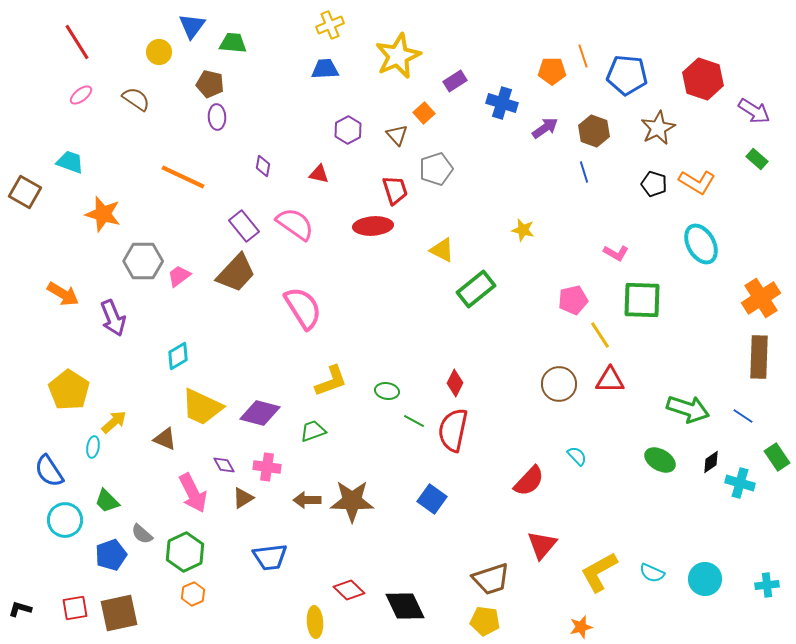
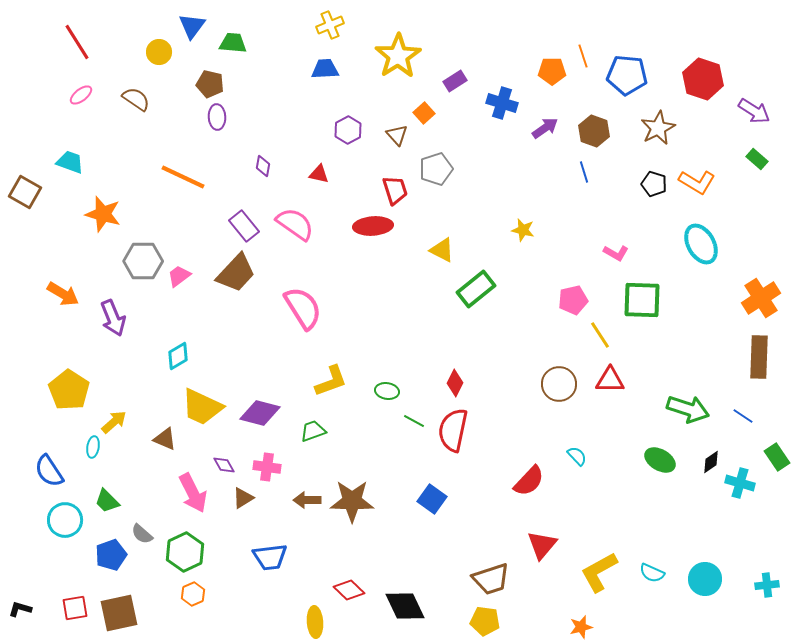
yellow star at (398, 56): rotated 9 degrees counterclockwise
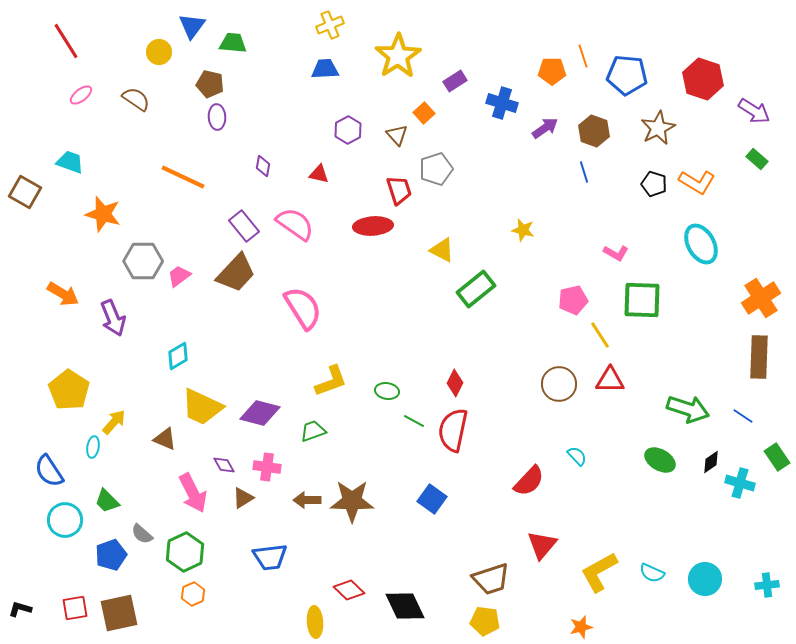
red line at (77, 42): moved 11 px left, 1 px up
red trapezoid at (395, 190): moved 4 px right
yellow arrow at (114, 422): rotated 8 degrees counterclockwise
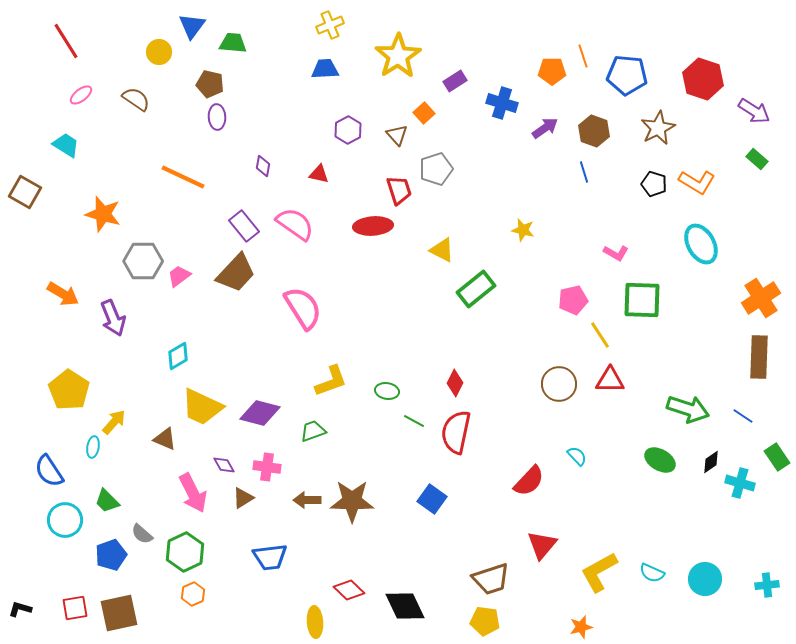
cyan trapezoid at (70, 162): moved 4 px left, 17 px up; rotated 12 degrees clockwise
red semicircle at (453, 430): moved 3 px right, 2 px down
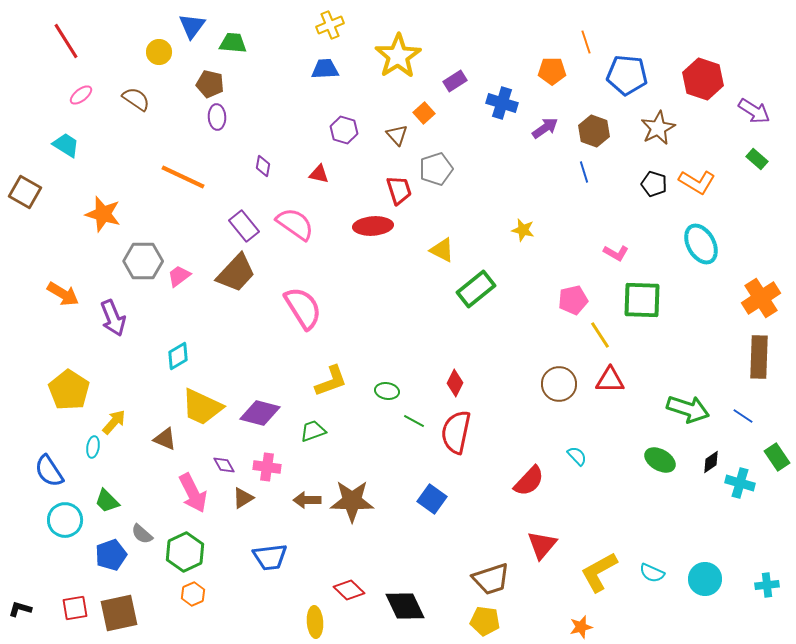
orange line at (583, 56): moved 3 px right, 14 px up
purple hexagon at (348, 130): moved 4 px left; rotated 16 degrees counterclockwise
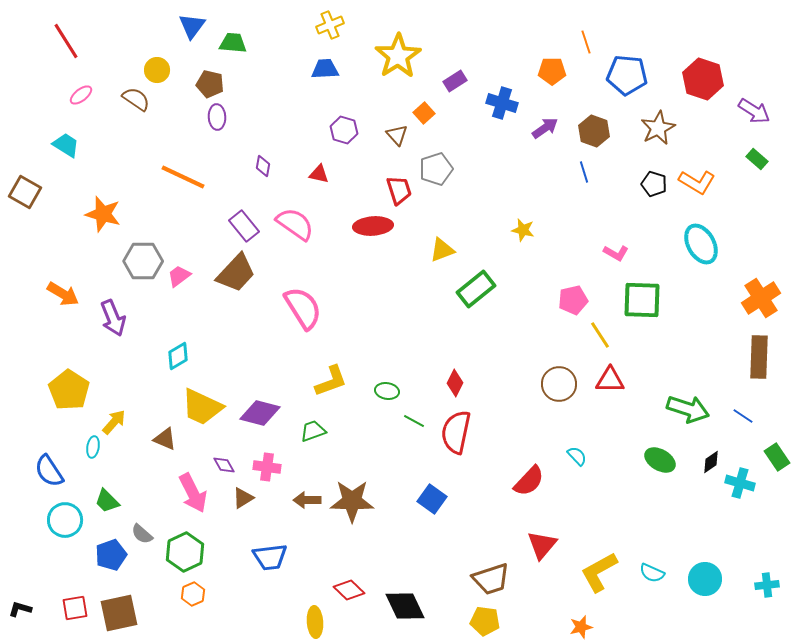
yellow circle at (159, 52): moved 2 px left, 18 px down
yellow triangle at (442, 250): rotated 48 degrees counterclockwise
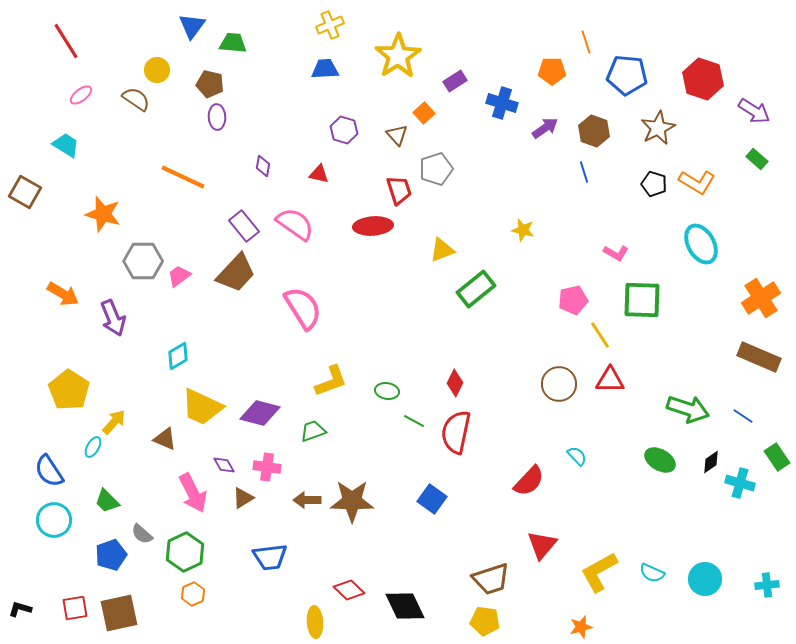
brown rectangle at (759, 357): rotated 69 degrees counterclockwise
cyan ellipse at (93, 447): rotated 20 degrees clockwise
cyan circle at (65, 520): moved 11 px left
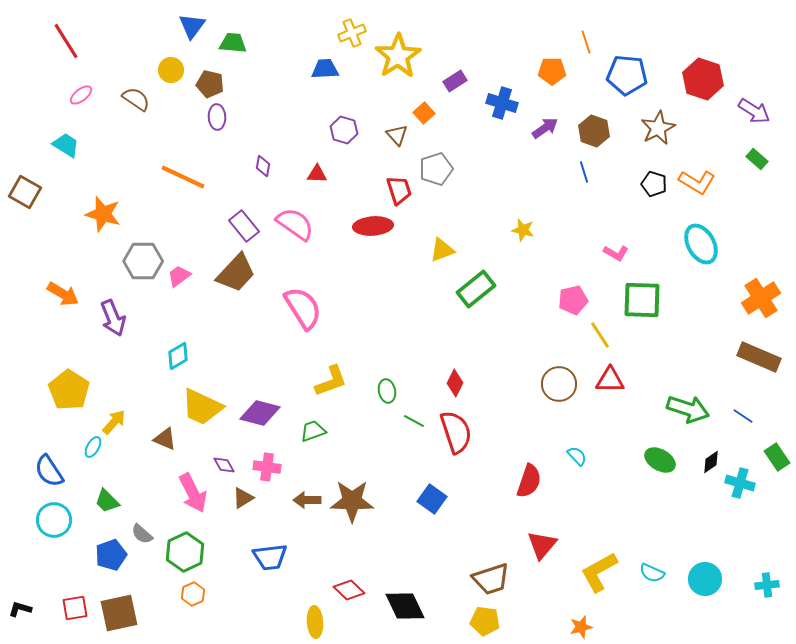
yellow cross at (330, 25): moved 22 px right, 8 px down
yellow circle at (157, 70): moved 14 px right
red triangle at (319, 174): moved 2 px left; rotated 10 degrees counterclockwise
green ellipse at (387, 391): rotated 70 degrees clockwise
red semicircle at (456, 432): rotated 150 degrees clockwise
red semicircle at (529, 481): rotated 24 degrees counterclockwise
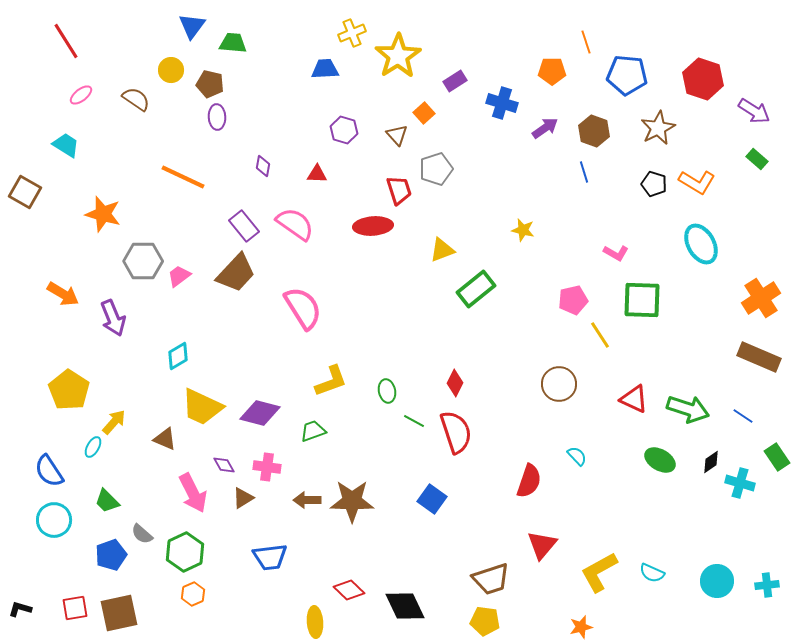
red triangle at (610, 380): moved 24 px right, 19 px down; rotated 24 degrees clockwise
cyan circle at (705, 579): moved 12 px right, 2 px down
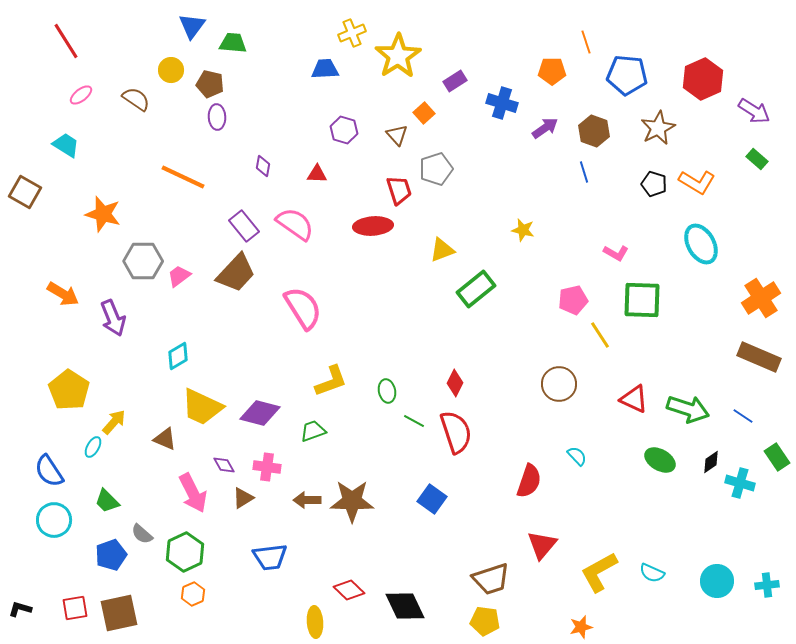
red hexagon at (703, 79): rotated 18 degrees clockwise
